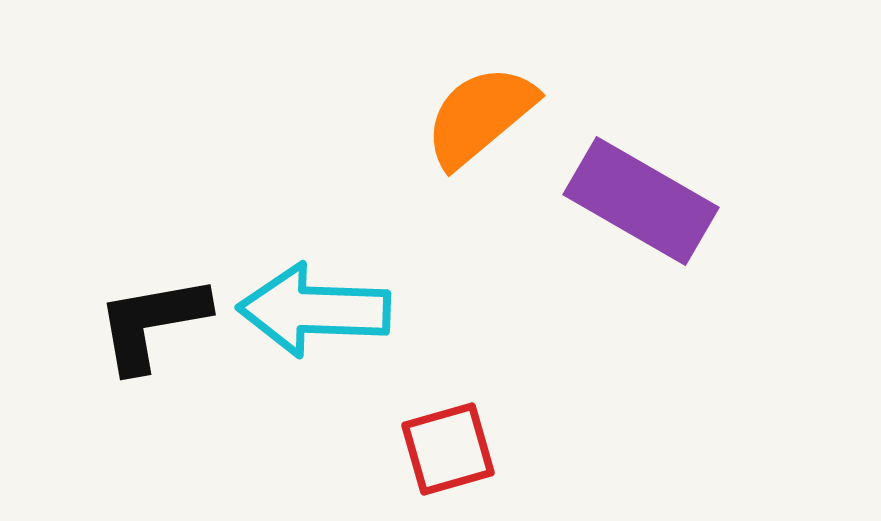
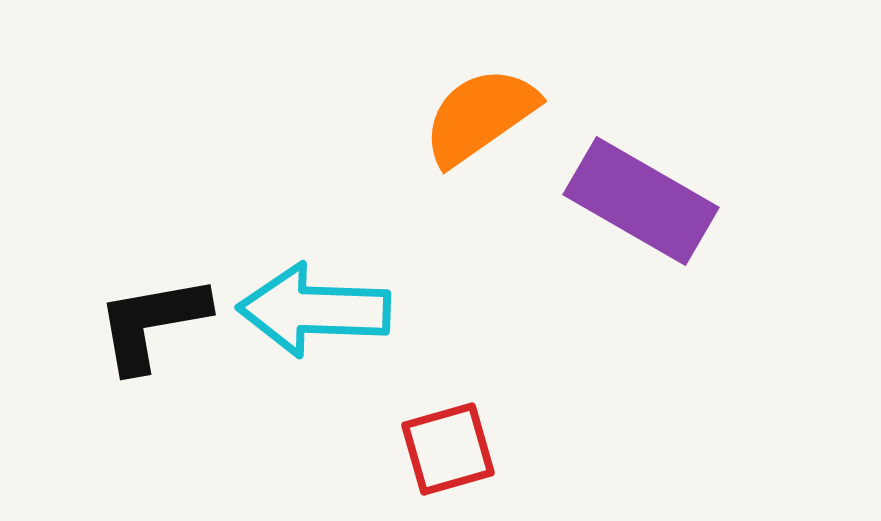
orange semicircle: rotated 5 degrees clockwise
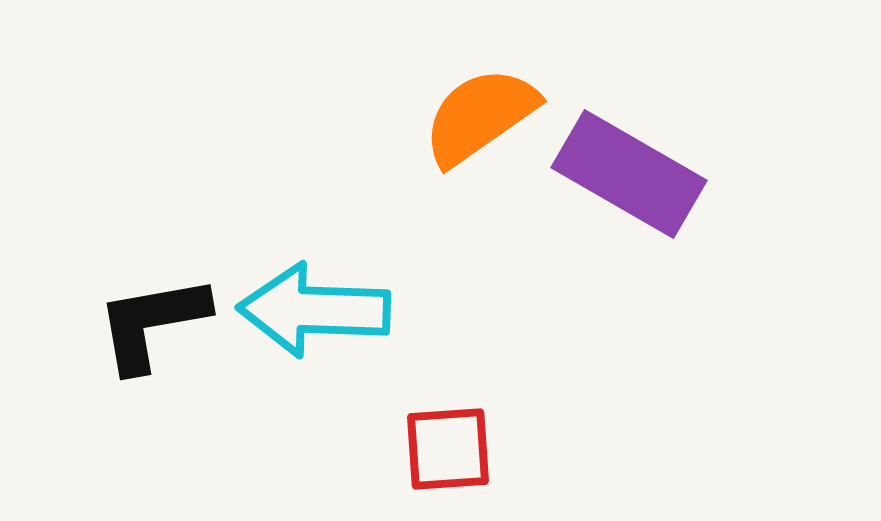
purple rectangle: moved 12 px left, 27 px up
red square: rotated 12 degrees clockwise
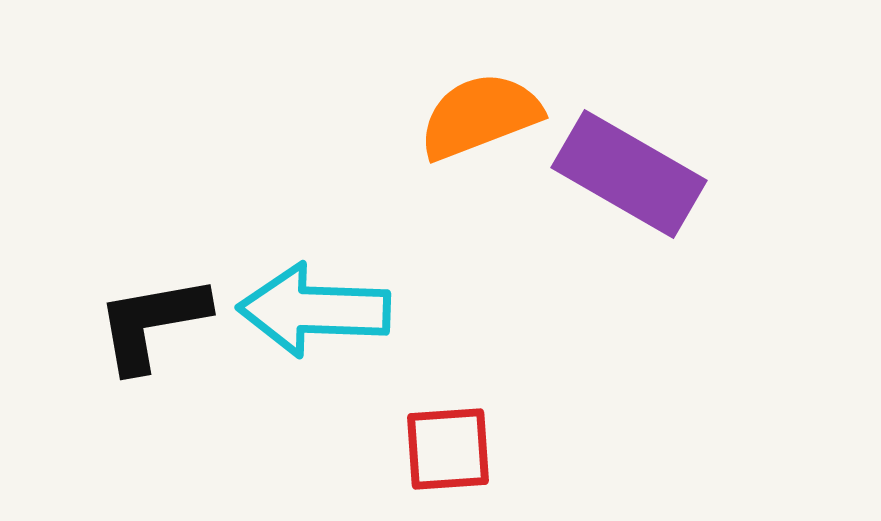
orange semicircle: rotated 14 degrees clockwise
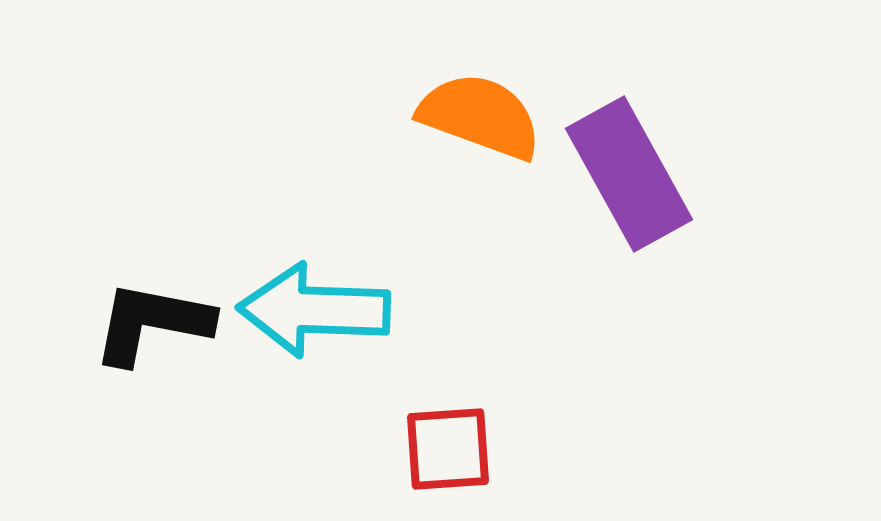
orange semicircle: rotated 41 degrees clockwise
purple rectangle: rotated 31 degrees clockwise
black L-shape: rotated 21 degrees clockwise
